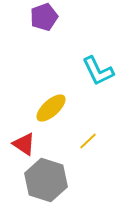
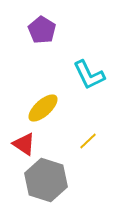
purple pentagon: moved 2 px left, 13 px down; rotated 20 degrees counterclockwise
cyan L-shape: moved 9 px left, 4 px down
yellow ellipse: moved 8 px left
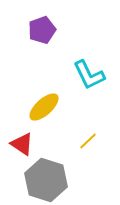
purple pentagon: rotated 20 degrees clockwise
yellow ellipse: moved 1 px right, 1 px up
red triangle: moved 2 px left
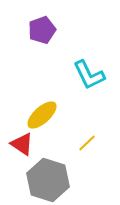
yellow ellipse: moved 2 px left, 8 px down
yellow line: moved 1 px left, 2 px down
gray hexagon: moved 2 px right
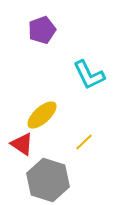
yellow line: moved 3 px left, 1 px up
